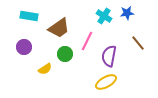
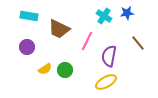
brown trapezoid: moved 1 px down; rotated 60 degrees clockwise
purple circle: moved 3 px right
green circle: moved 16 px down
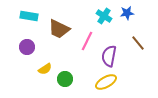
green circle: moved 9 px down
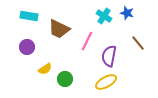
blue star: rotated 24 degrees clockwise
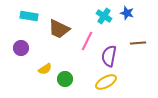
brown line: rotated 56 degrees counterclockwise
purple circle: moved 6 px left, 1 px down
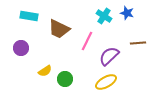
purple semicircle: rotated 35 degrees clockwise
yellow semicircle: moved 2 px down
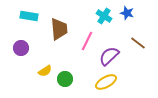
brown trapezoid: rotated 120 degrees counterclockwise
brown line: rotated 42 degrees clockwise
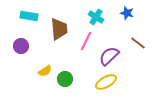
cyan cross: moved 8 px left, 1 px down
pink line: moved 1 px left
purple circle: moved 2 px up
